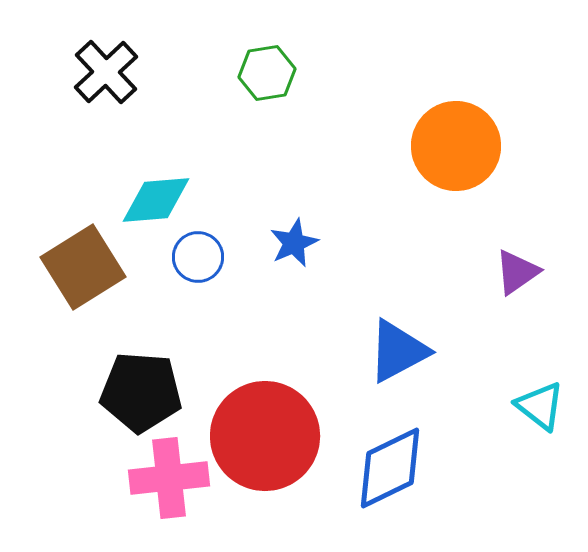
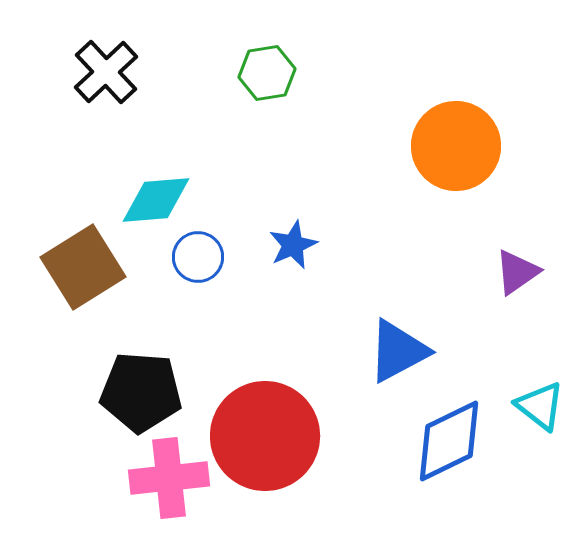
blue star: moved 1 px left, 2 px down
blue diamond: moved 59 px right, 27 px up
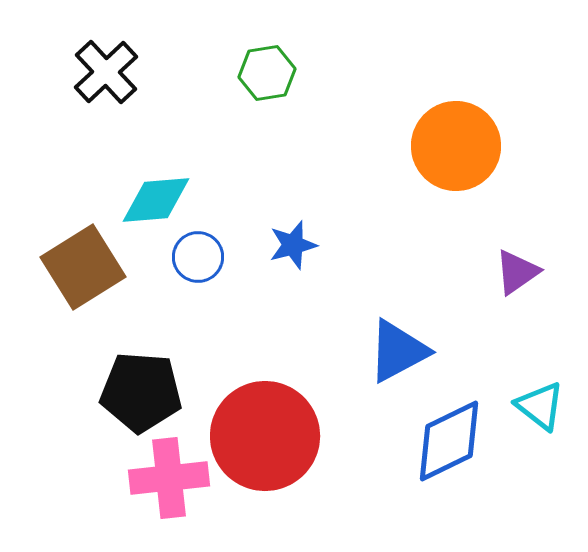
blue star: rotated 9 degrees clockwise
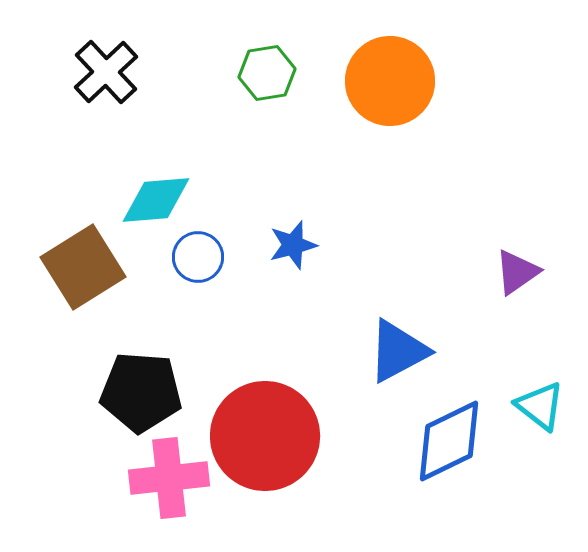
orange circle: moved 66 px left, 65 px up
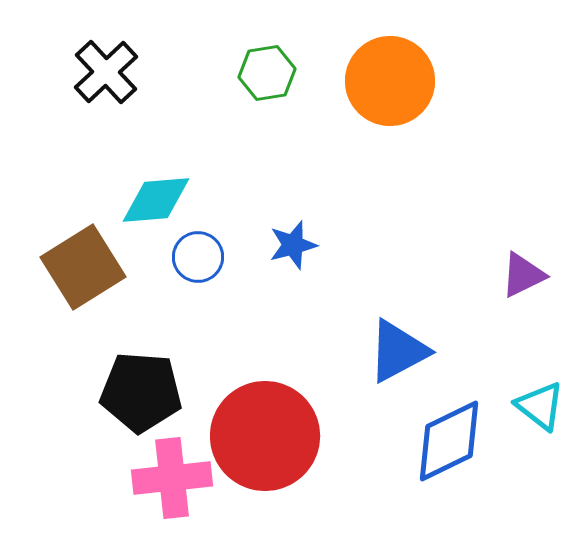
purple triangle: moved 6 px right, 3 px down; rotated 9 degrees clockwise
pink cross: moved 3 px right
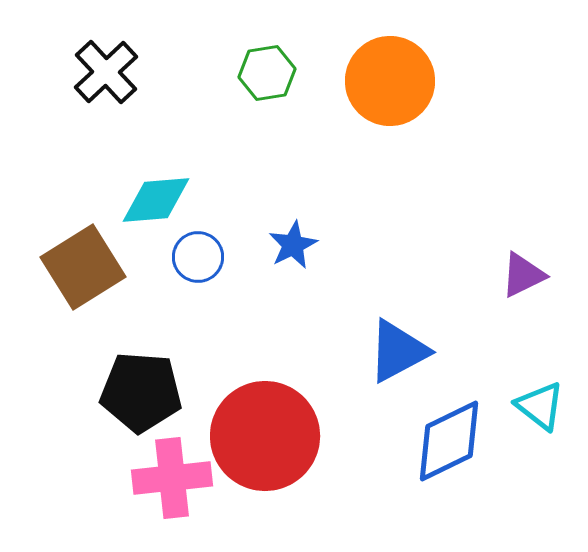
blue star: rotated 12 degrees counterclockwise
